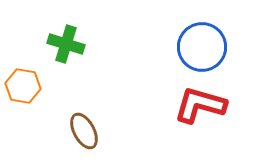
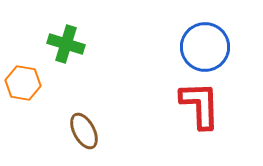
blue circle: moved 3 px right
orange hexagon: moved 3 px up
red L-shape: rotated 72 degrees clockwise
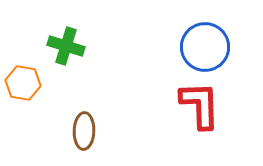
green cross: moved 2 px down
brown ellipse: rotated 30 degrees clockwise
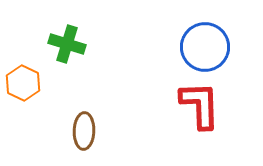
green cross: moved 1 px right, 2 px up
orange hexagon: rotated 16 degrees clockwise
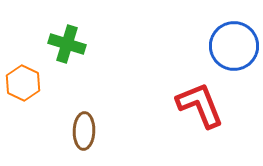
blue circle: moved 29 px right, 1 px up
red L-shape: rotated 20 degrees counterclockwise
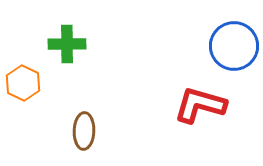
green cross: rotated 18 degrees counterclockwise
red L-shape: rotated 52 degrees counterclockwise
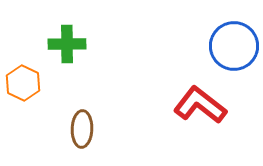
red L-shape: rotated 22 degrees clockwise
brown ellipse: moved 2 px left, 2 px up
